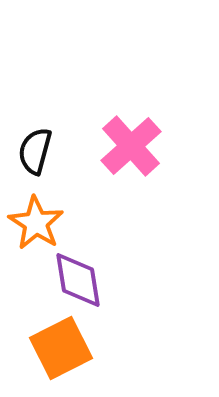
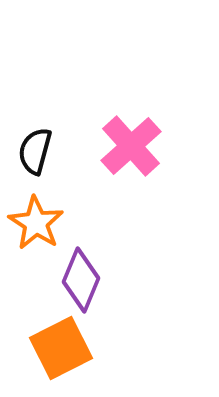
purple diamond: moved 3 px right; rotated 32 degrees clockwise
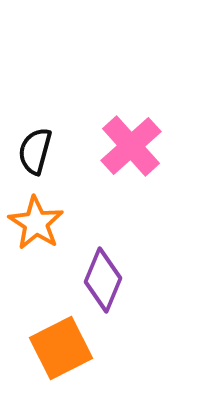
purple diamond: moved 22 px right
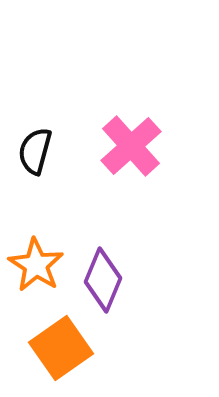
orange star: moved 42 px down
orange square: rotated 8 degrees counterclockwise
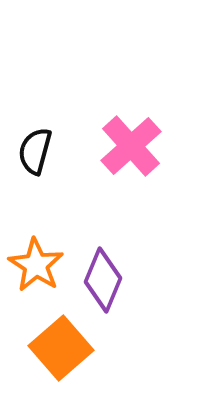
orange square: rotated 6 degrees counterclockwise
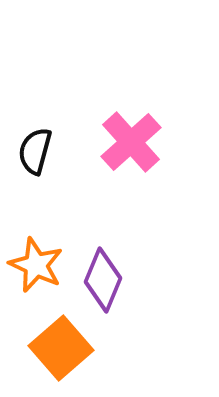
pink cross: moved 4 px up
orange star: rotated 8 degrees counterclockwise
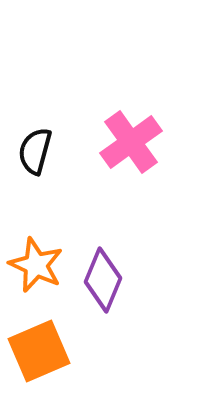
pink cross: rotated 6 degrees clockwise
orange square: moved 22 px left, 3 px down; rotated 18 degrees clockwise
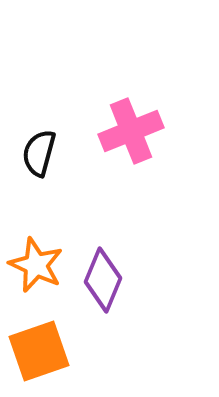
pink cross: moved 11 px up; rotated 14 degrees clockwise
black semicircle: moved 4 px right, 2 px down
orange square: rotated 4 degrees clockwise
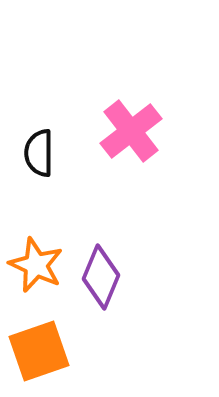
pink cross: rotated 16 degrees counterclockwise
black semicircle: rotated 15 degrees counterclockwise
purple diamond: moved 2 px left, 3 px up
